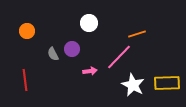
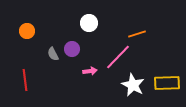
pink line: moved 1 px left
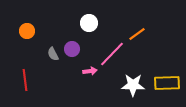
orange line: rotated 18 degrees counterclockwise
pink line: moved 6 px left, 3 px up
white star: rotated 25 degrees counterclockwise
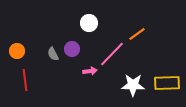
orange circle: moved 10 px left, 20 px down
